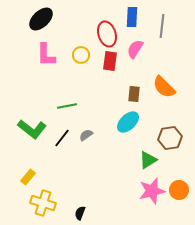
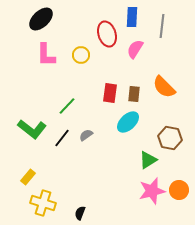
red rectangle: moved 32 px down
green line: rotated 36 degrees counterclockwise
brown hexagon: rotated 20 degrees clockwise
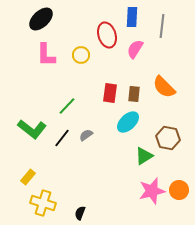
red ellipse: moved 1 px down
brown hexagon: moved 2 px left
green triangle: moved 4 px left, 4 px up
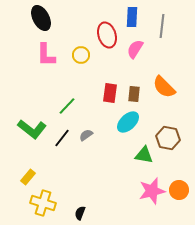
black ellipse: moved 1 px up; rotated 75 degrees counterclockwise
green triangle: moved 1 px up; rotated 42 degrees clockwise
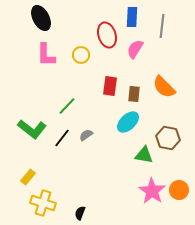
red rectangle: moved 7 px up
pink star: rotated 24 degrees counterclockwise
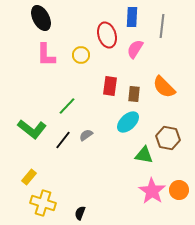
black line: moved 1 px right, 2 px down
yellow rectangle: moved 1 px right
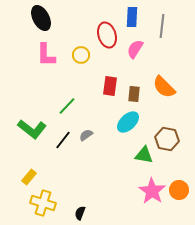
brown hexagon: moved 1 px left, 1 px down
